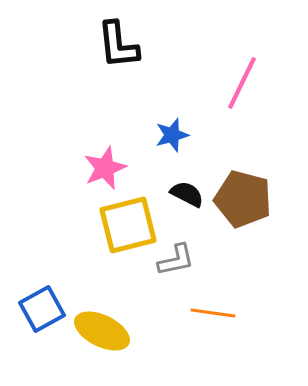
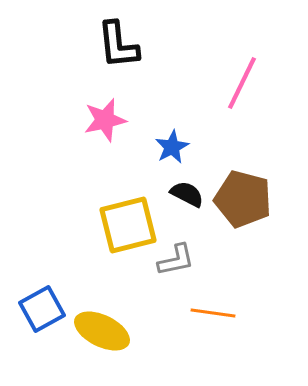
blue star: moved 12 px down; rotated 12 degrees counterclockwise
pink star: moved 48 px up; rotated 9 degrees clockwise
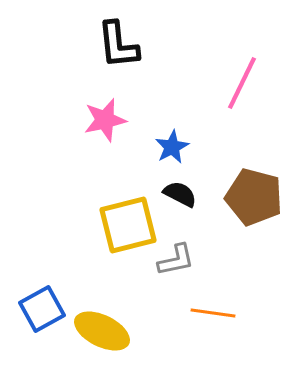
black semicircle: moved 7 px left
brown pentagon: moved 11 px right, 2 px up
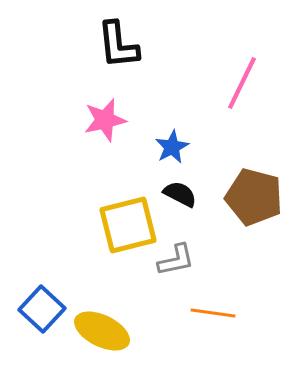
blue square: rotated 18 degrees counterclockwise
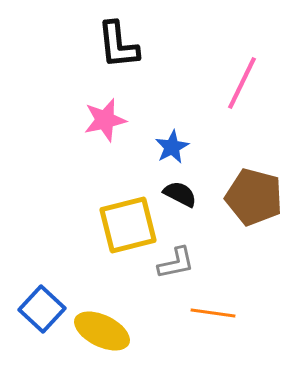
gray L-shape: moved 3 px down
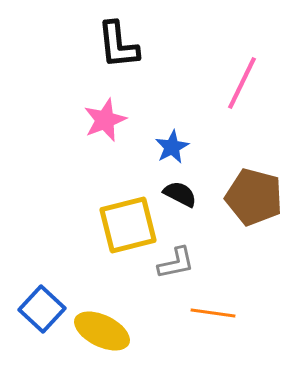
pink star: rotated 9 degrees counterclockwise
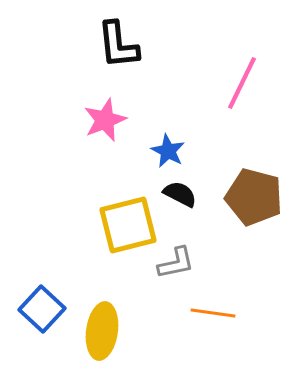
blue star: moved 4 px left, 4 px down; rotated 16 degrees counterclockwise
yellow ellipse: rotated 72 degrees clockwise
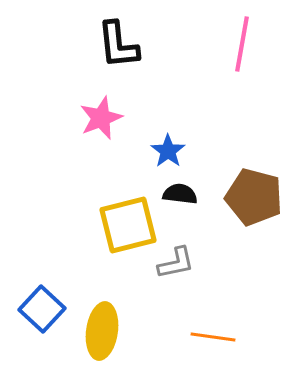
pink line: moved 39 px up; rotated 16 degrees counterclockwise
pink star: moved 4 px left, 2 px up
blue star: rotated 8 degrees clockwise
black semicircle: rotated 20 degrees counterclockwise
orange line: moved 24 px down
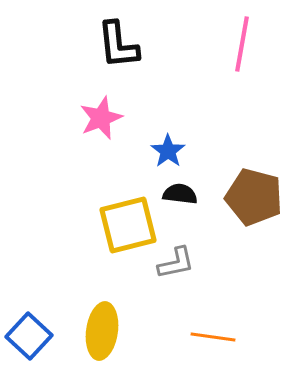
blue square: moved 13 px left, 27 px down
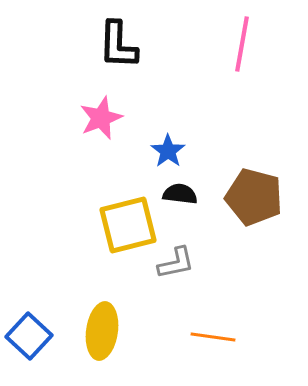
black L-shape: rotated 8 degrees clockwise
